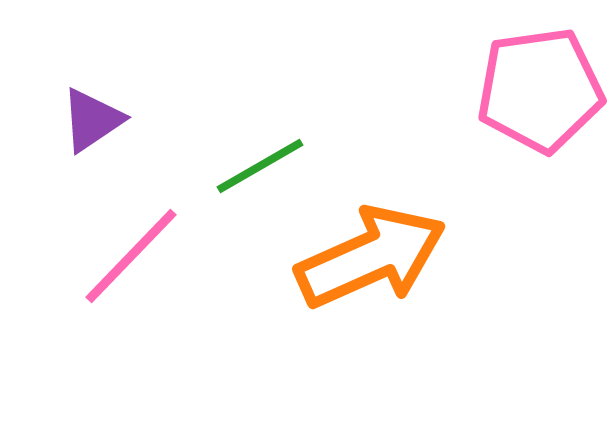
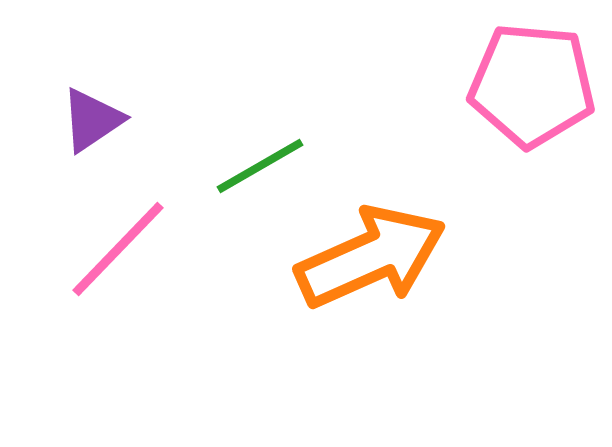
pink pentagon: moved 8 px left, 5 px up; rotated 13 degrees clockwise
pink line: moved 13 px left, 7 px up
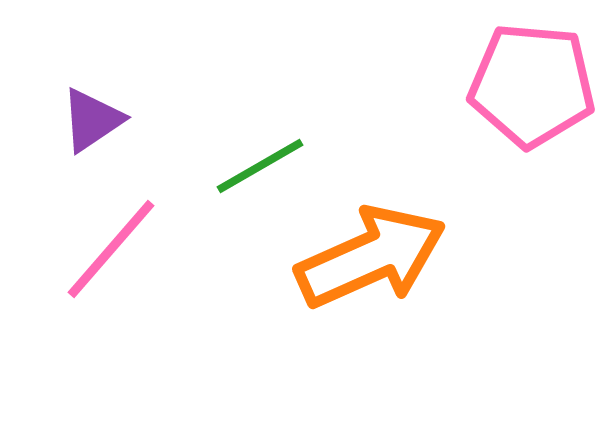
pink line: moved 7 px left; rotated 3 degrees counterclockwise
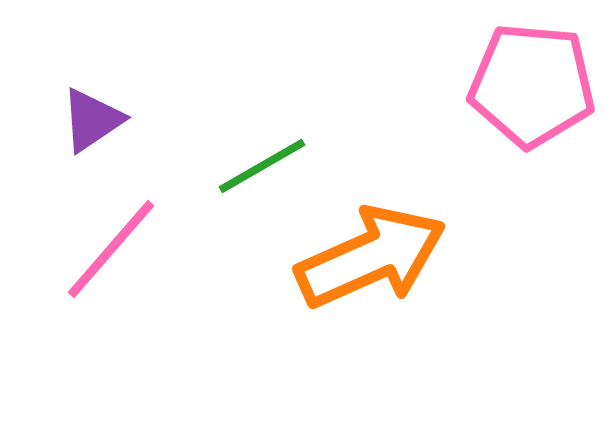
green line: moved 2 px right
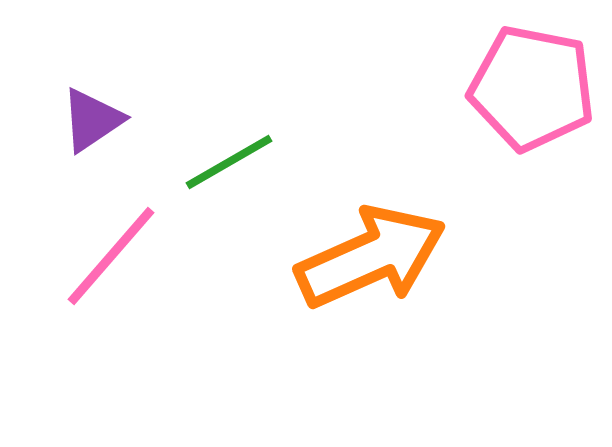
pink pentagon: moved 3 px down; rotated 6 degrees clockwise
green line: moved 33 px left, 4 px up
pink line: moved 7 px down
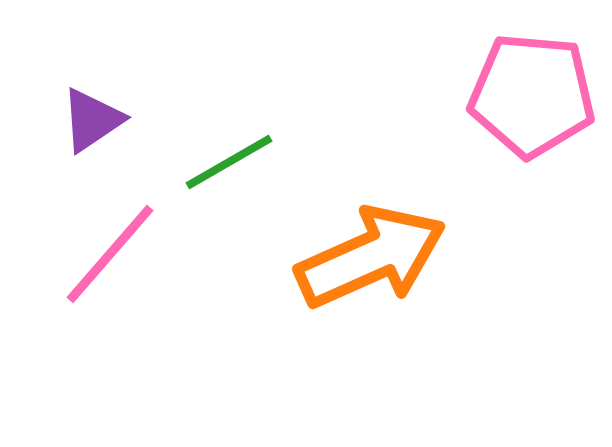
pink pentagon: moved 7 px down; rotated 6 degrees counterclockwise
pink line: moved 1 px left, 2 px up
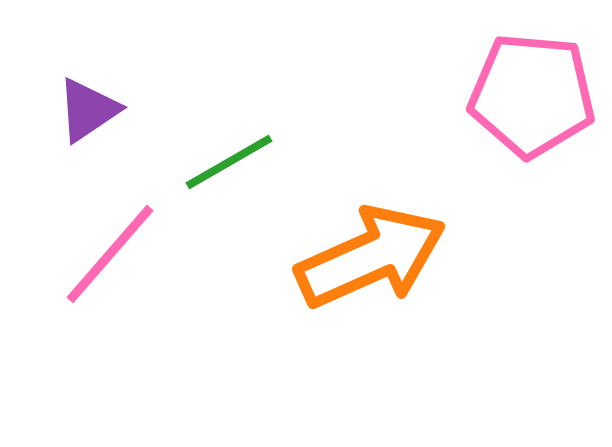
purple triangle: moved 4 px left, 10 px up
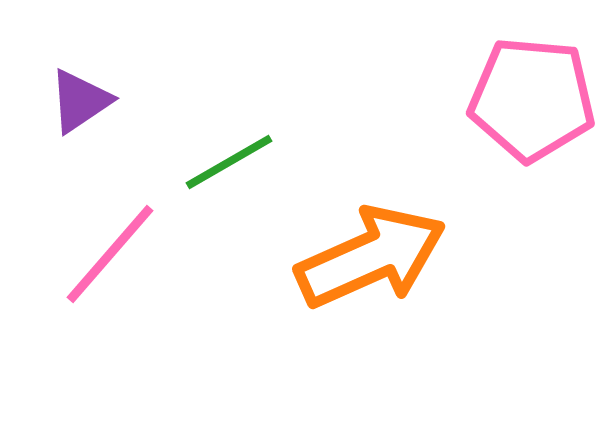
pink pentagon: moved 4 px down
purple triangle: moved 8 px left, 9 px up
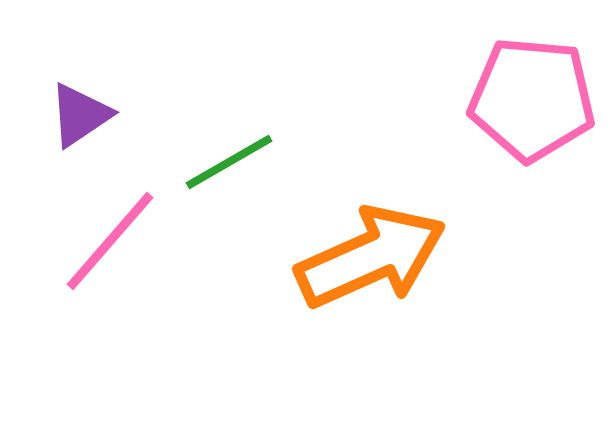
purple triangle: moved 14 px down
pink line: moved 13 px up
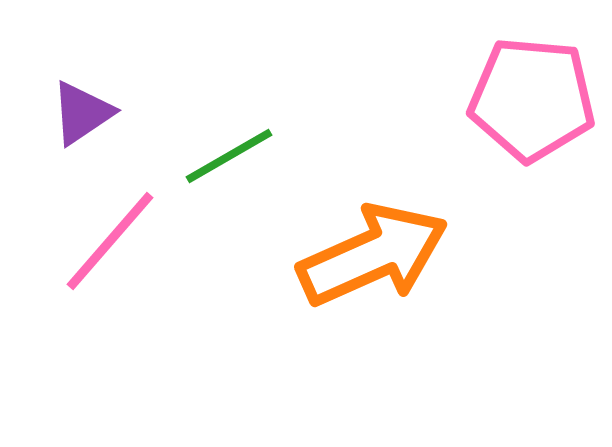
purple triangle: moved 2 px right, 2 px up
green line: moved 6 px up
orange arrow: moved 2 px right, 2 px up
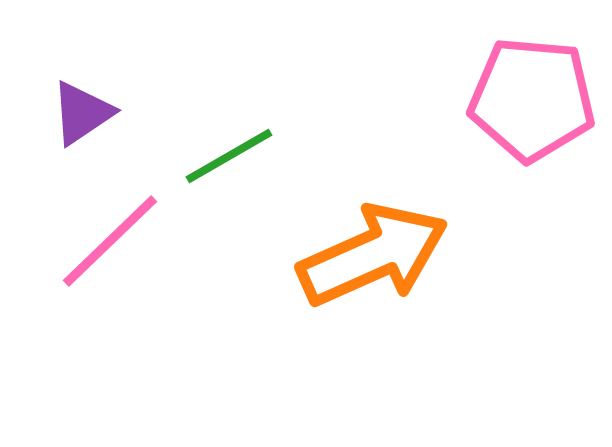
pink line: rotated 5 degrees clockwise
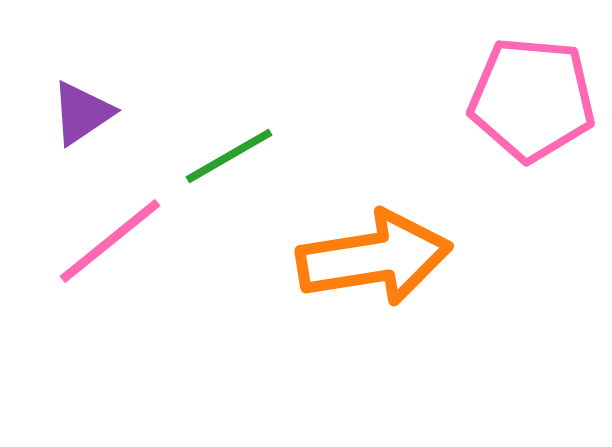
pink line: rotated 5 degrees clockwise
orange arrow: moved 1 px right, 3 px down; rotated 15 degrees clockwise
